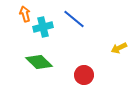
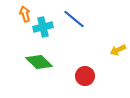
yellow arrow: moved 1 px left, 2 px down
red circle: moved 1 px right, 1 px down
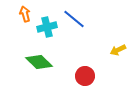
cyan cross: moved 4 px right
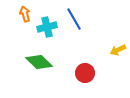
blue line: rotated 20 degrees clockwise
red circle: moved 3 px up
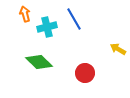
yellow arrow: moved 1 px up; rotated 56 degrees clockwise
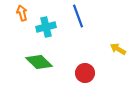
orange arrow: moved 3 px left, 1 px up
blue line: moved 4 px right, 3 px up; rotated 10 degrees clockwise
cyan cross: moved 1 px left
